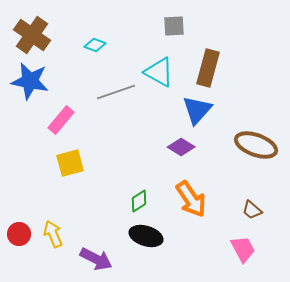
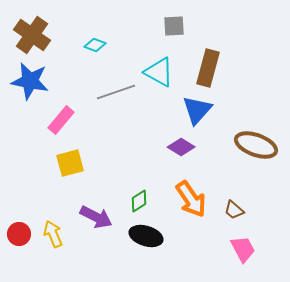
brown trapezoid: moved 18 px left
purple arrow: moved 42 px up
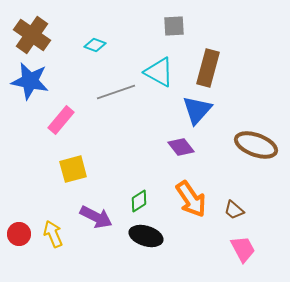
purple diamond: rotated 20 degrees clockwise
yellow square: moved 3 px right, 6 px down
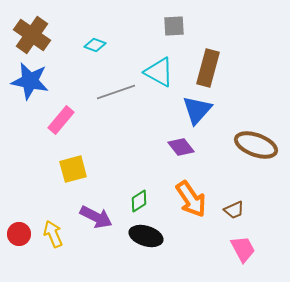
brown trapezoid: rotated 65 degrees counterclockwise
